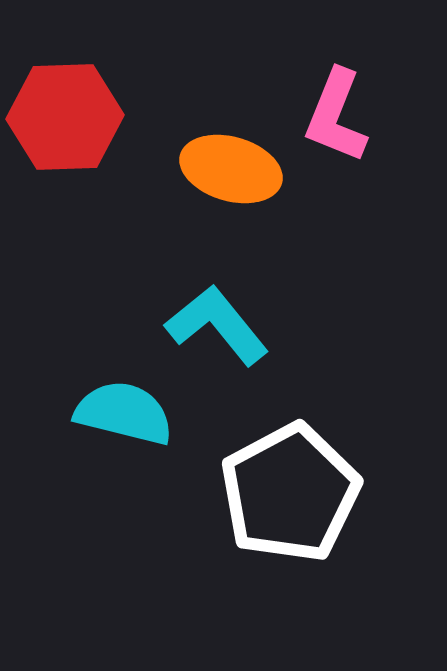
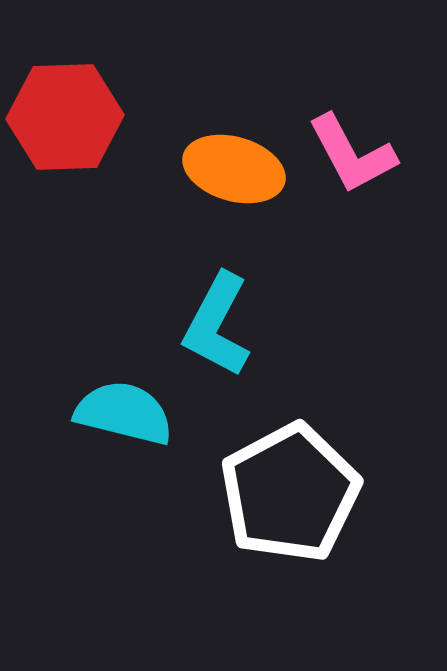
pink L-shape: moved 16 px right, 38 px down; rotated 50 degrees counterclockwise
orange ellipse: moved 3 px right
cyan L-shape: rotated 113 degrees counterclockwise
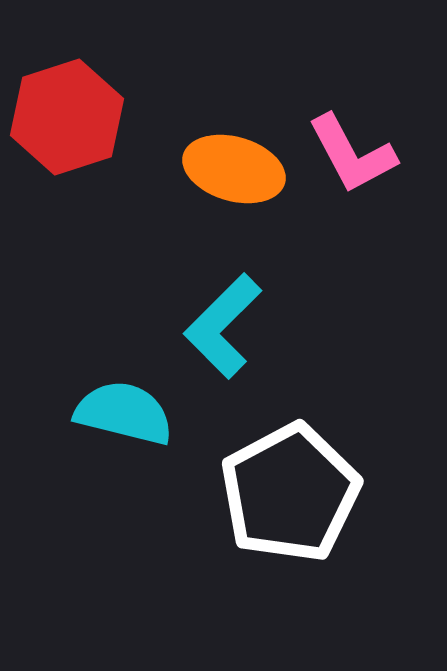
red hexagon: moved 2 px right; rotated 16 degrees counterclockwise
cyan L-shape: moved 6 px right, 1 px down; rotated 17 degrees clockwise
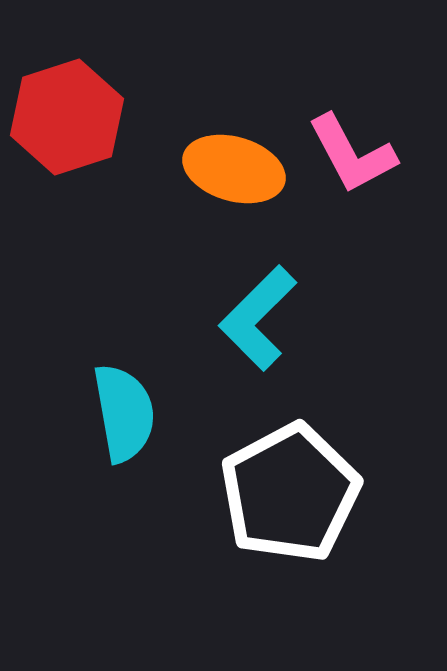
cyan L-shape: moved 35 px right, 8 px up
cyan semicircle: rotated 66 degrees clockwise
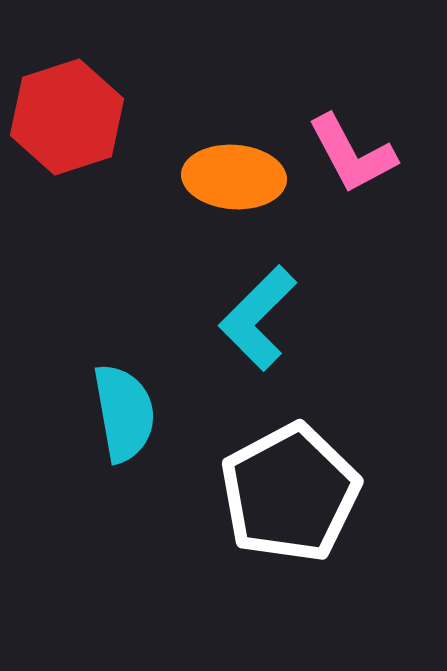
orange ellipse: moved 8 px down; rotated 12 degrees counterclockwise
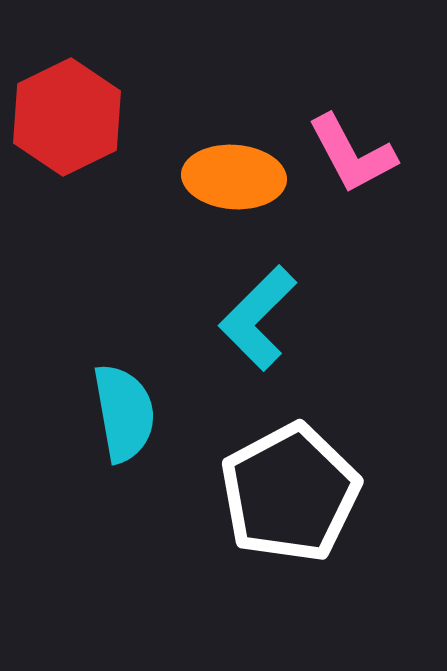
red hexagon: rotated 8 degrees counterclockwise
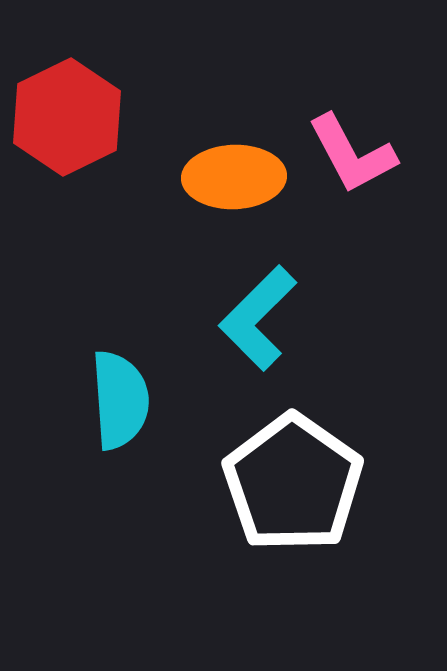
orange ellipse: rotated 6 degrees counterclockwise
cyan semicircle: moved 4 px left, 13 px up; rotated 6 degrees clockwise
white pentagon: moved 3 px right, 10 px up; rotated 9 degrees counterclockwise
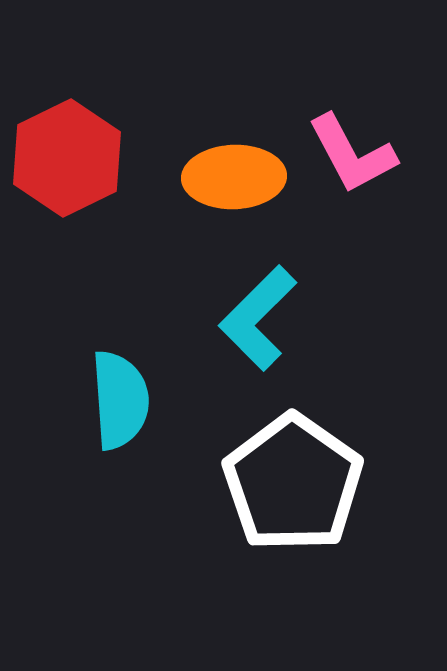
red hexagon: moved 41 px down
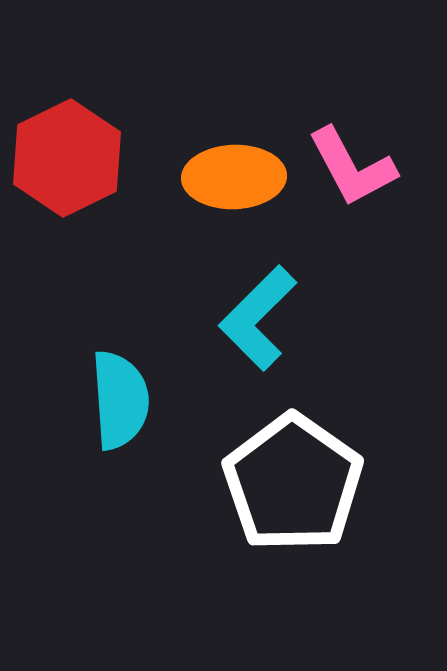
pink L-shape: moved 13 px down
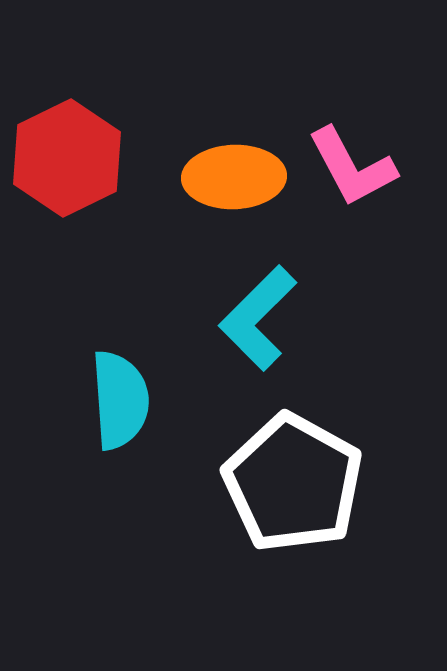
white pentagon: rotated 6 degrees counterclockwise
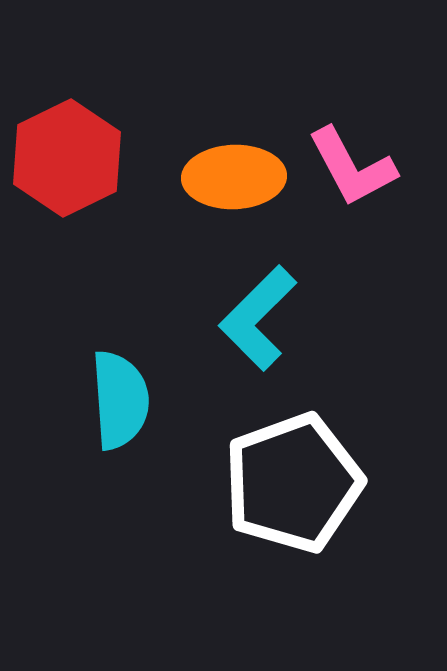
white pentagon: rotated 23 degrees clockwise
